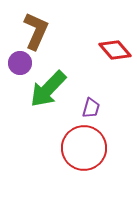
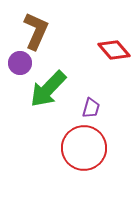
red diamond: moved 1 px left
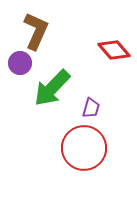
green arrow: moved 4 px right, 1 px up
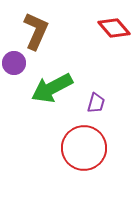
red diamond: moved 22 px up
purple circle: moved 6 px left
green arrow: rotated 18 degrees clockwise
purple trapezoid: moved 5 px right, 5 px up
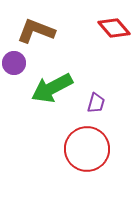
brown L-shape: rotated 93 degrees counterclockwise
red circle: moved 3 px right, 1 px down
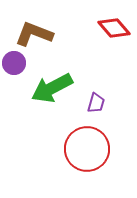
brown L-shape: moved 2 px left, 3 px down
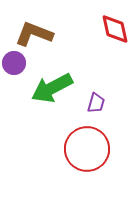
red diamond: moved 1 px right, 1 px down; rotated 28 degrees clockwise
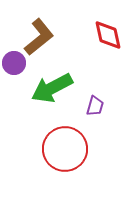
red diamond: moved 7 px left, 6 px down
brown L-shape: moved 5 px right, 3 px down; rotated 120 degrees clockwise
purple trapezoid: moved 1 px left, 3 px down
red circle: moved 22 px left
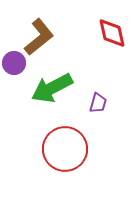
red diamond: moved 4 px right, 2 px up
purple trapezoid: moved 3 px right, 3 px up
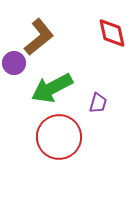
red circle: moved 6 px left, 12 px up
